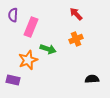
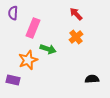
purple semicircle: moved 2 px up
pink rectangle: moved 2 px right, 1 px down
orange cross: moved 2 px up; rotated 16 degrees counterclockwise
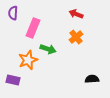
red arrow: rotated 24 degrees counterclockwise
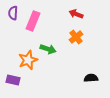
pink rectangle: moved 7 px up
black semicircle: moved 1 px left, 1 px up
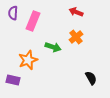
red arrow: moved 2 px up
green arrow: moved 5 px right, 2 px up
black semicircle: rotated 64 degrees clockwise
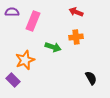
purple semicircle: moved 1 px left, 1 px up; rotated 88 degrees clockwise
orange cross: rotated 32 degrees clockwise
orange star: moved 3 px left
purple rectangle: rotated 32 degrees clockwise
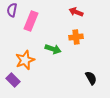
purple semicircle: moved 2 px up; rotated 80 degrees counterclockwise
pink rectangle: moved 2 px left
green arrow: moved 2 px down
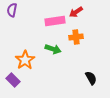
red arrow: rotated 56 degrees counterclockwise
pink rectangle: moved 24 px right; rotated 60 degrees clockwise
orange star: rotated 12 degrees counterclockwise
